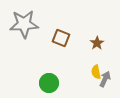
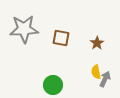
gray star: moved 5 px down
brown square: rotated 12 degrees counterclockwise
green circle: moved 4 px right, 2 px down
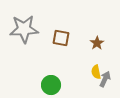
green circle: moved 2 px left
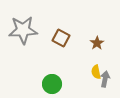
gray star: moved 1 px left, 1 px down
brown square: rotated 18 degrees clockwise
gray arrow: rotated 14 degrees counterclockwise
green circle: moved 1 px right, 1 px up
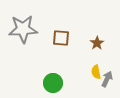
gray star: moved 1 px up
brown square: rotated 24 degrees counterclockwise
gray arrow: moved 2 px right; rotated 14 degrees clockwise
green circle: moved 1 px right, 1 px up
